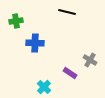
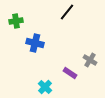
black line: rotated 66 degrees counterclockwise
blue cross: rotated 12 degrees clockwise
cyan cross: moved 1 px right
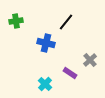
black line: moved 1 px left, 10 px down
blue cross: moved 11 px right
gray cross: rotated 16 degrees clockwise
cyan cross: moved 3 px up
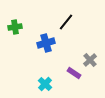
green cross: moved 1 px left, 6 px down
blue cross: rotated 30 degrees counterclockwise
purple rectangle: moved 4 px right
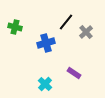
green cross: rotated 24 degrees clockwise
gray cross: moved 4 px left, 28 px up
